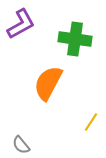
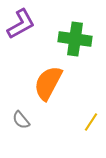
gray semicircle: moved 25 px up
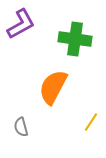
orange semicircle: moved 5 px right, 4 px down
gray semicircle: moved 7 px down; rotated 24 degrees clockwise
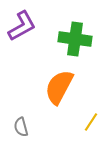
purple L-shape: moved 1 px right, 2 px down
orange semicircle: moved 6 px right
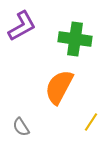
gray semicircle: rotated 18 degrees counterclockwise
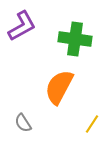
yellow line: moved 1 px right, 2 px down
gray semicircle: moved 2 px right, 4 px up
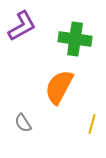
yellow line: rotated 18 degrees counterclockwise
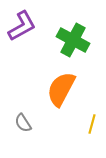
green cross: moved 2 px left, 1 px down; rotated 20 degrees clockwise
orange semicircle: moved 2 px right, 2 px down
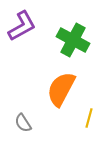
yellow line: moved 3 px left, 6 px up
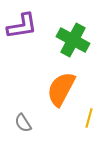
purple L-shape: rotated 20 degrees clockwise
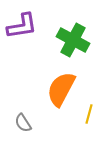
yellow line: moved 4 px up
